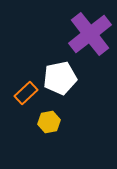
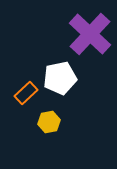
purple cross: rotated 9 degrees counterclockwise
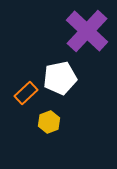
purple cross: moved 3 px left, 3 px up
yellow hexagon: rotated 10 degrees counterclockwise
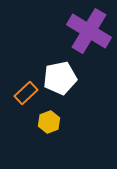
purple cross: moved 2 px right; rotated 12 degrees counterclockwise
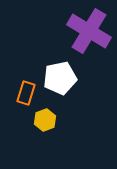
orange rectangle: rotated 30 degrees counterclockwise
yellow hexagon: moved 4 px left, 2 px up
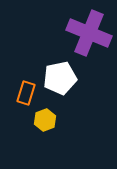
purple cross: moved 2 px down; rotated 9 degrees counterclockwise
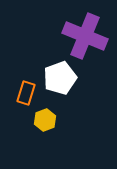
purple cross: moved 4 px left, 3 px down
white pentagon: rotated 8 degrees counterclockwise
